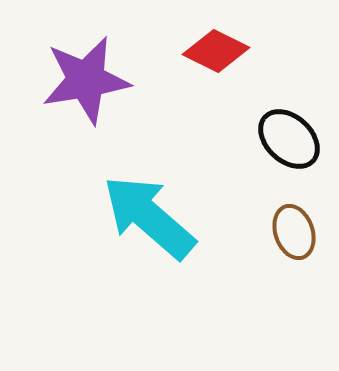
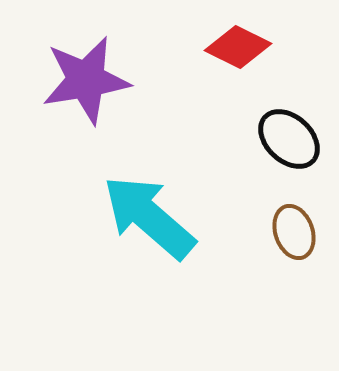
red diamond: moved 22 px right, 4 px up
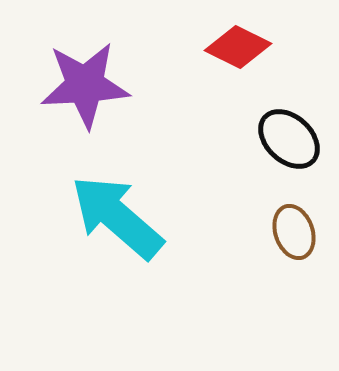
purple star: moved 1 px left, 5 px down; rotated 6 degrees clockwise
cyan arrow: moved 32 px left
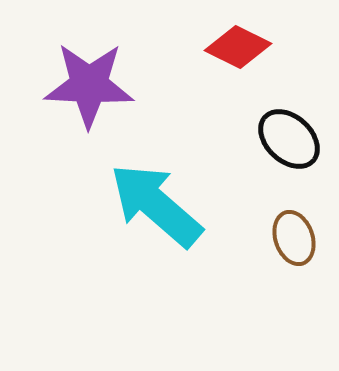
purple star: moved 4 px right; rotated 6 degrees clockwise
cyan arrow: moved 39 px right, 12 px up
brown ellipse: moved 6 px down
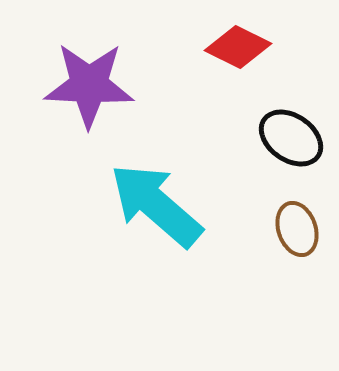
black ellipse: moved 2 px right, 1 px up; rotated 8 degrees counterclockwise
brown ellipse: moved 3 px right, 9 px up
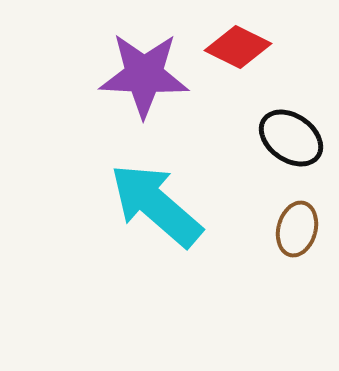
purple star: moved 55 px right, 10 px up
brown ellipse: rotated 34 degrees clockwise
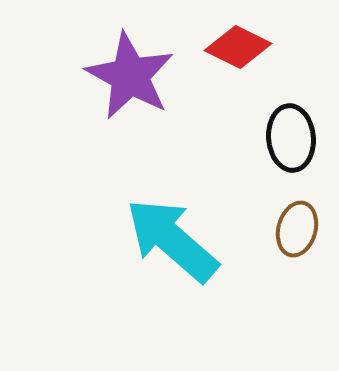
purple star: moved 14 px left, 1 px down; rotated 26 degrees clockwise
black ellipse: rotated 50 degrees clockwise
cyan arrow: moved 16 px right, 35 px down
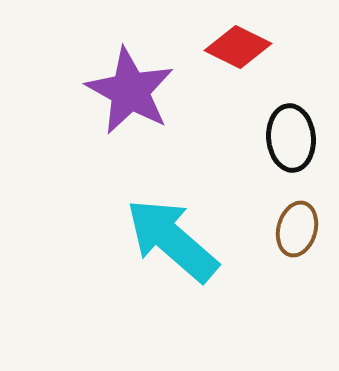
purple star: moved 15 px down
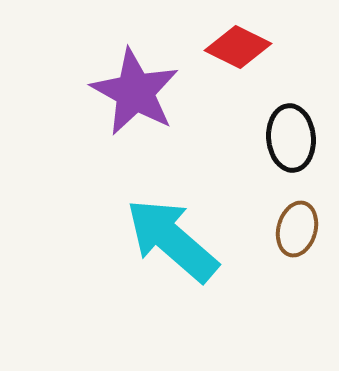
purple star: moved 5 px right, 1 px down
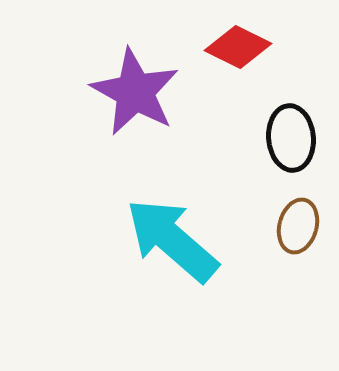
brown ellipse: moved 1 px right, 3 px up
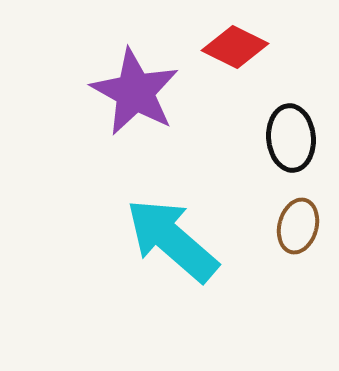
red diamond: moved 3 px left
